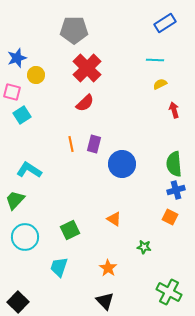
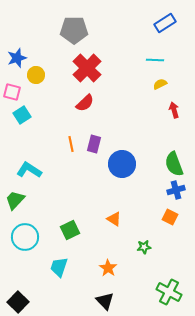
green semicircle: rotated 15 degrees counterclockwise
green star: rotated 16 degrees counterclockwise
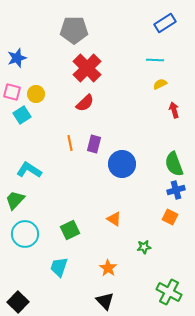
yellow circle: moved 19 px down
orange line: moved 1 px left, 1 px up
cyan circle: moved 3 px up
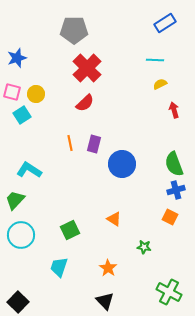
cyan circle: moved 4 px left, 1 px down
green star: rotated 16 degrees clockwise
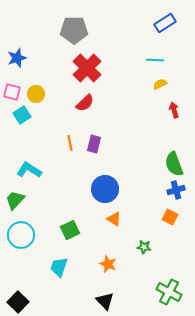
blue circle: moved 17 px left, 25 px down
orange star: moved 4 px up; rotated 12 degrees counterclockwise
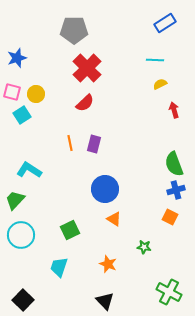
black square: moved 5 px right, 2 px up
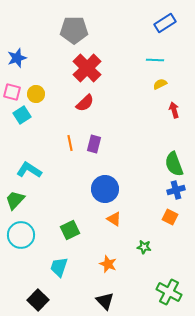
black square: moved 15 px right
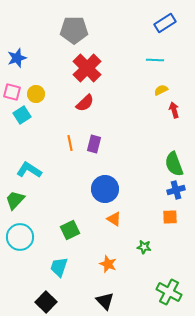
yellow semicircle: moved 1 px right, 6 px down
orange square: rotated 28 degrees counterclockwise
cyan circle: moved 1 px left, 2 px down
black square: moved 8 px right, 2 px down
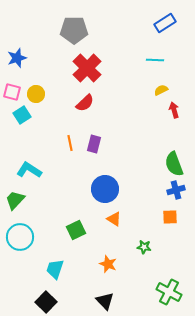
green square: moved 6 px right
cyan trapezoid: moved 4 px left, 2 px down
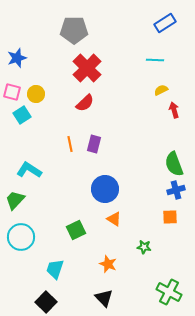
orange line: moved 1 px down
cyan circle: moved 1 px right
black triangle: moved 1 px left, 3 px up
